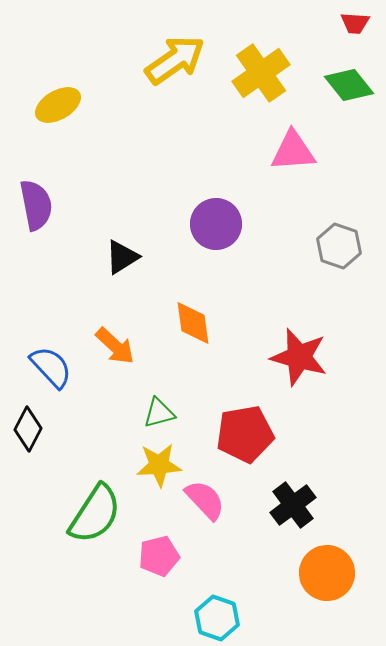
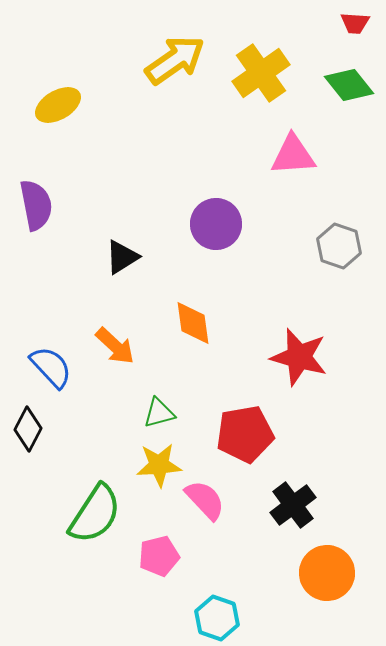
pink triangle: moved 4 px down
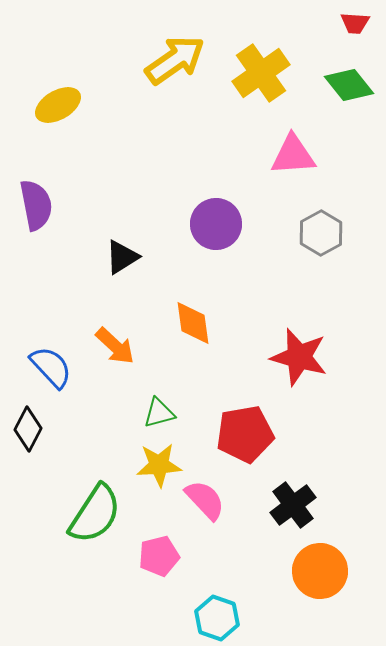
gray hexagon: moved 18 px left, 13 px up; rotated 12 degrees clockwise
orange circle: moved 7 px left, 2 px up
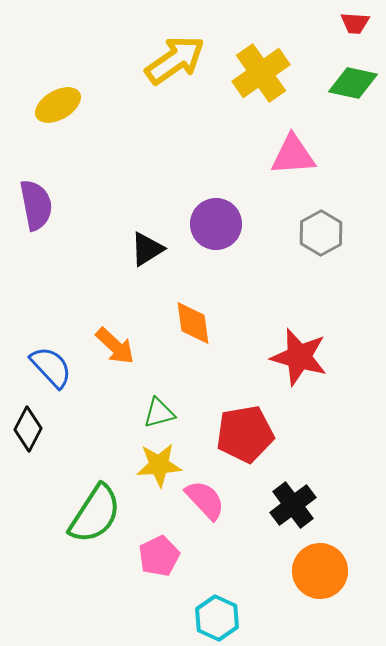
green diamond: moved 4 px right, 2 px up; rotated 39 degrees counterclockwise
black triangle: moved 25 px right, 8 px up
pink pentagon: rotated 12 degrees counterclockwise
cyan hexagon: rotated 6 degrees clockwise
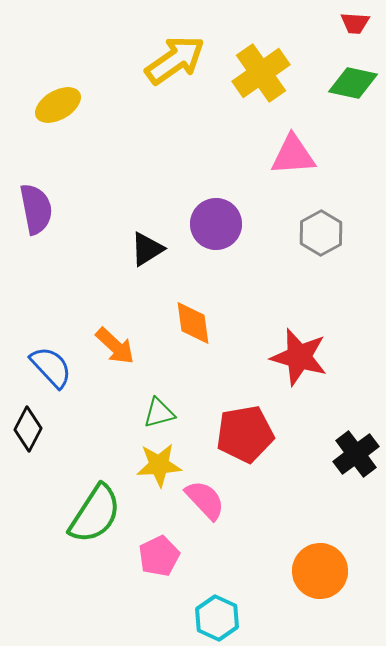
purple semicircle: moved 4 px down
black cross: moved 63 px right, 51 px up
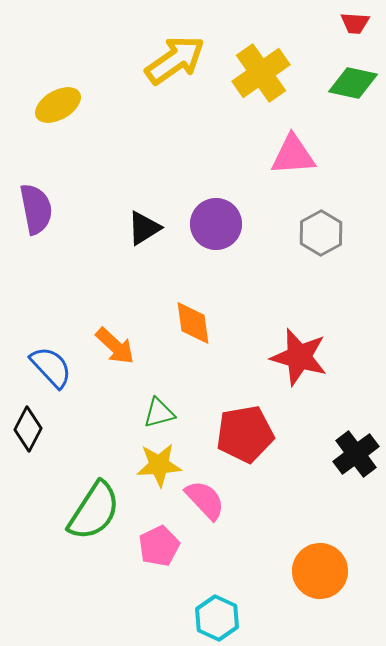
black triangle: moved 3 px left, 21 px up
green semicircle: moved 1 px left, 3 px up
pink pentagon: moved 10 px up
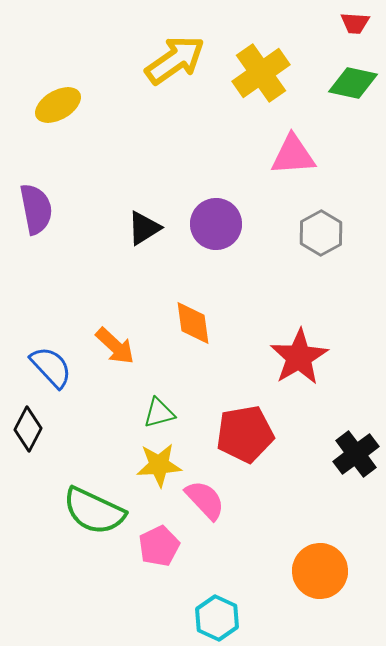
red star: rotated 26 degrees clockwise
green semicircle: rotated 82 degrees clockwise
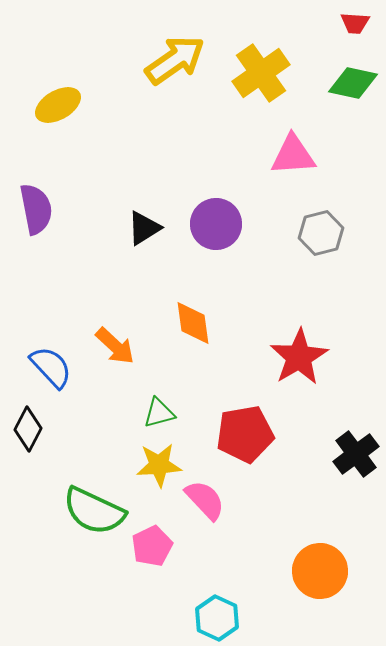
gray hexagon: rotated 15 degrees clockwise
pink pentagon: moved 7 px left
